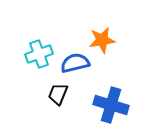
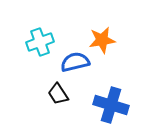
cyan cross: moved 1 px right, 12 px up
blue semicircle: moved 1 px up
black trapezoid: rotated 55 degrees counterclockwise
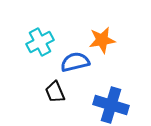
cyan cross: rotated 8 degrees counterclockwise
black trapezoid: moved 3 px left, 2 px up; rotated 10 degrees clockwise
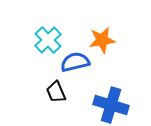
cyan cross: moved 8 px right, 2 px up; rotated 16 degrees counterclockwise
black trapezoid: moved 1 px right
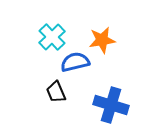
cyan cross: moved 4 px right, 3 px up
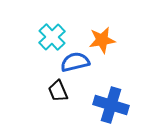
black trapezoid: moved 2 px right, 1 px up
